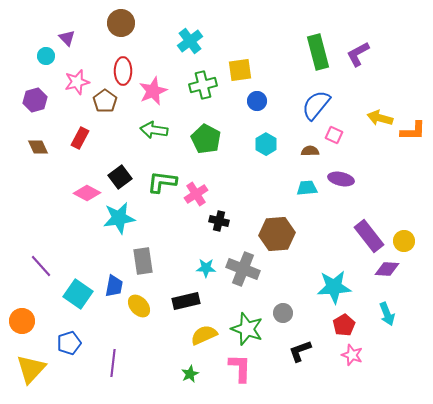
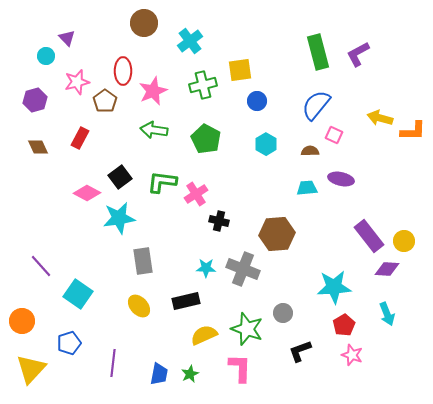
brown circle at (121, 23): moved 23 px right
blue trapezoid at (114, 286): moved 45 px right, 88 px down
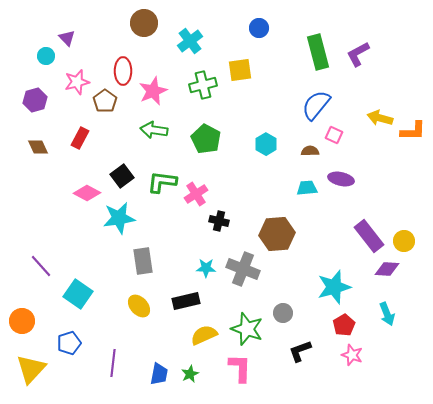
blue circle at (257, 101): moved 2 px right, 73 px up
black square at (120, 177): moved 2 px right, 1 px up
cyan star at (334, 287): rotated 12 degrees counterclockwise
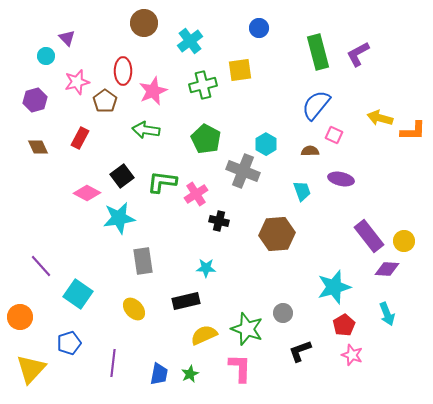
green arrow at (154, 130): moved 8 px left
cyan trapezoid at (307, 188): moved 5 px left, 3 px down; rotated 75 degrees clockwise
gray cross at (243, 269): moved 98 px up
yellow ellipse at (139, 306): moved 5 px left, 3 px down
orange circle at (22, 321): moved 2 px left, 4 px up
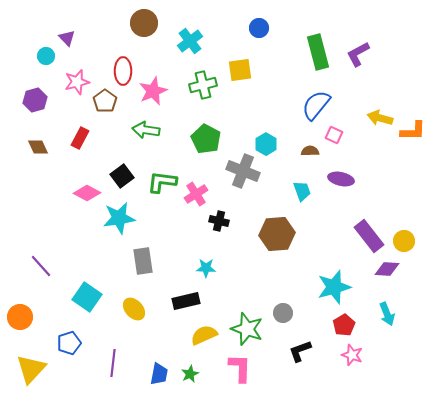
cyan square at (78, 294): moved 9 px right, 3 px down
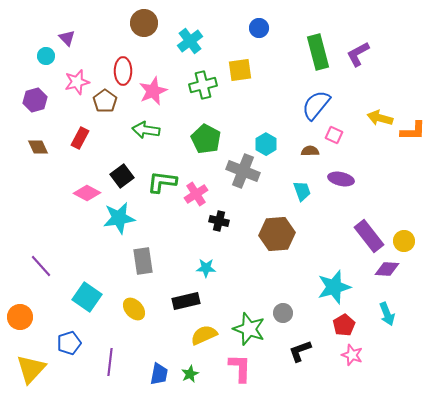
green star at (247, 329): moved 2 px right
purple line at (113, 363): moved 3 px left, 1 px up
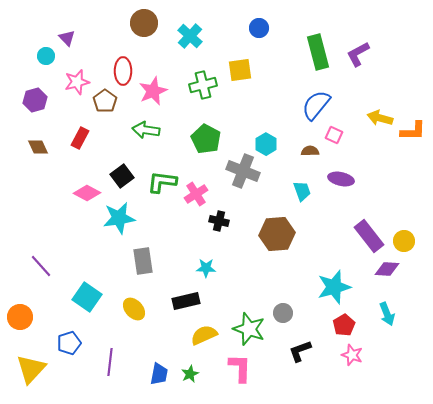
cyan cross at (190, 41): moved 5 px up; rotated 10 degrees counterclockwise
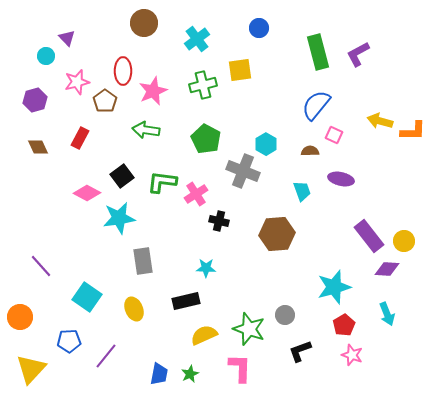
cyan cross at (190, 36): moved 7 px right, 3 px down; rotated 10 degrees clockwise
yellow arrow at (380, 118): moved 3 px down
yellow ellipse at (134, 309): rotated 20 degrees clockwise
gray circle at (283, 313): moved 2 px right, 2 px down
blue pentagon at (69, 343): moved 2 px up; rotated 15 degrees clockwise
purple line at (110, 362): moved 4 px left, 6 px up; rotated 32 degrees clockwise
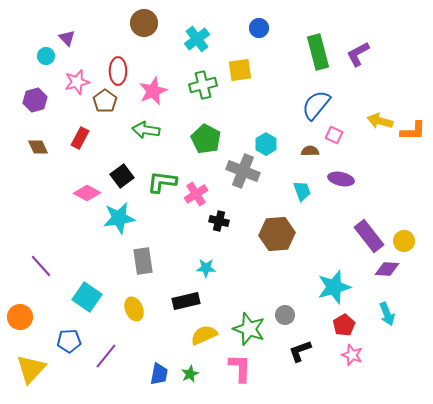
red ellipse at (123, 71): moved 5 px left
